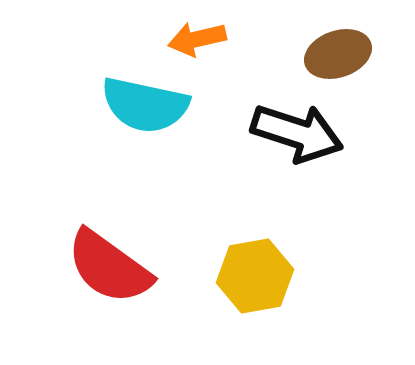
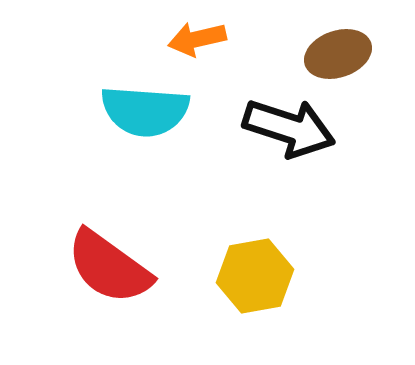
cyan semicircle: moved 6 px down; rotated 8 degrees counterclockwise
black arrow: moved 8 px left, 5 px up
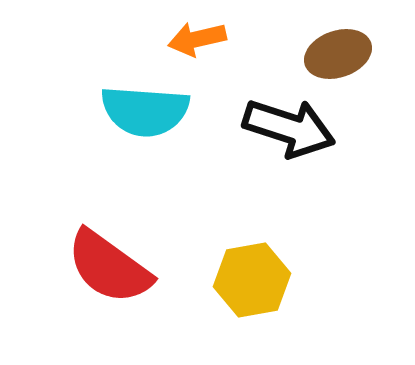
yellow hexagon: moved 3 px left, 4 px down
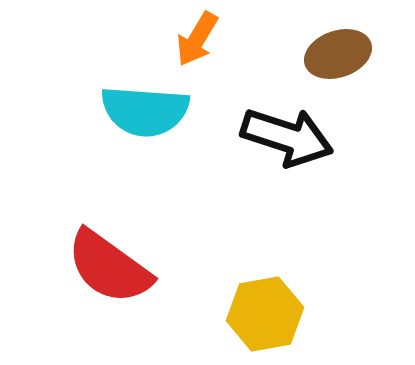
orange arrow: rotated 46 degrees counterclockwise
black arrow: moved 2 px left, 9 px down
yellow hexagon: moved 13 px right, 34 px down
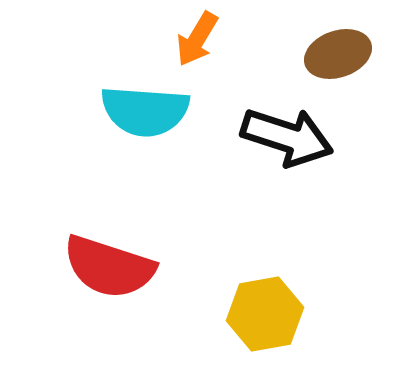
red semicircle: rotated 18 degrees counterclockwise
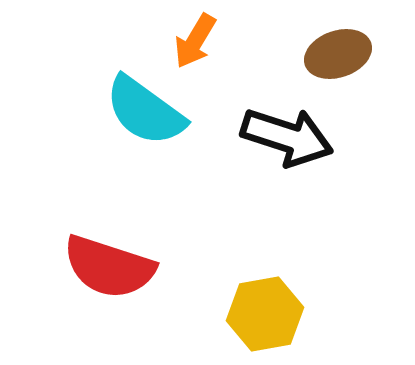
orange arrow: moved 2 px left, 2 px down
cyan semicircle: rotated 32 degrees clockwise
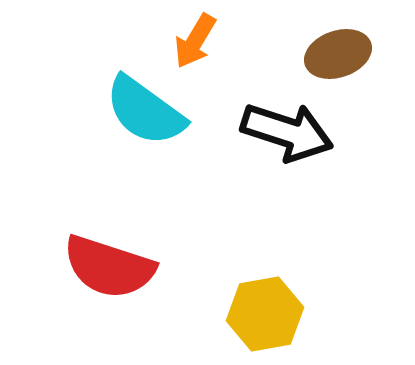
black arrow: moved 5 px up
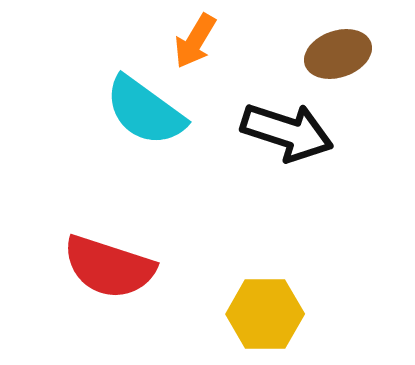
yellow hexagon: rotated 10 degrees clockwise
